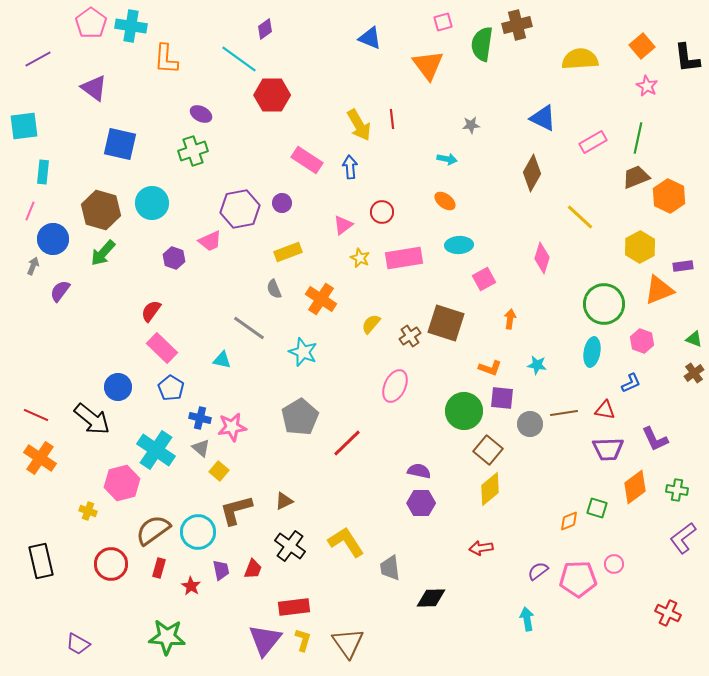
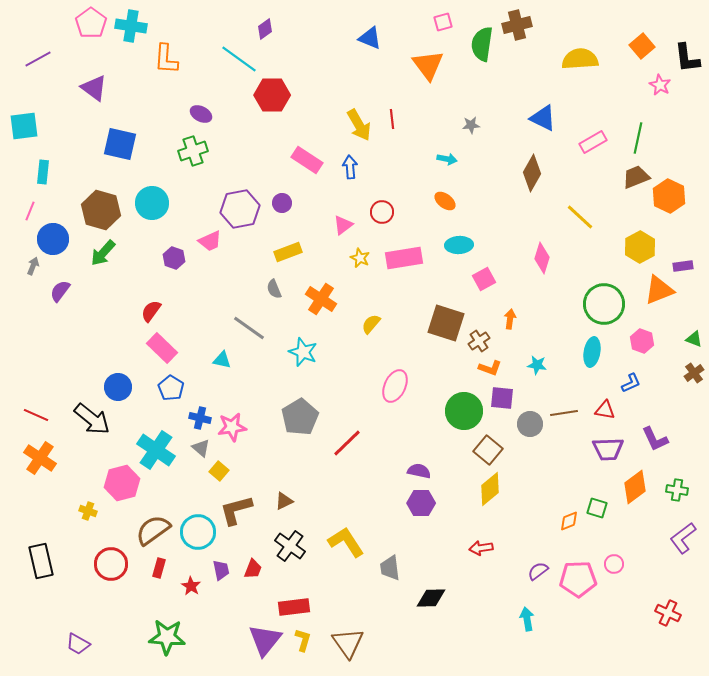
pink star at (647, 86): moved 13 px right, 1 px up
brown cross at (410, 336): moved 69 px right, 5 px down
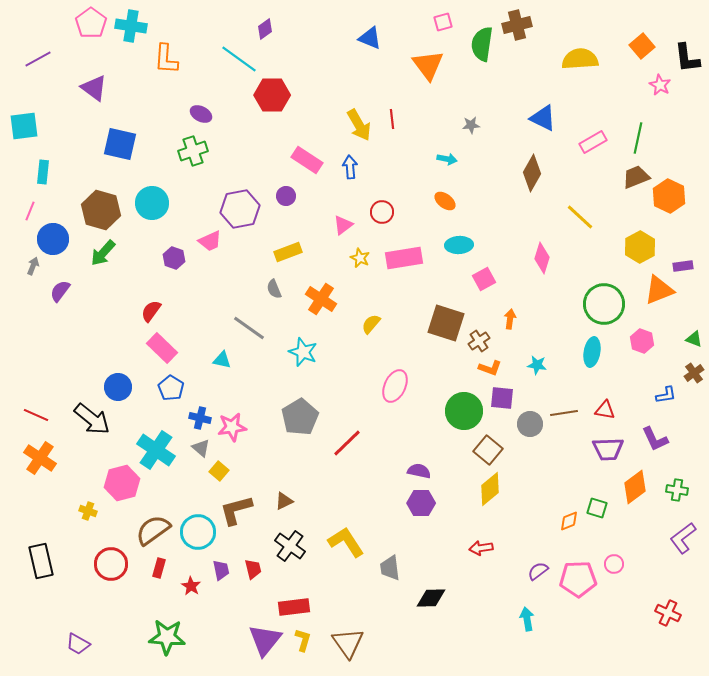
purple circle at (282, 203): moved 4 px right, 7 px up
blue L-shape at (631, 383): moved 35 px right, 12 px down; rotated 15 degrees clockwise
red trapezoid at (253, 569): rotated 35 degrees counterclockwise
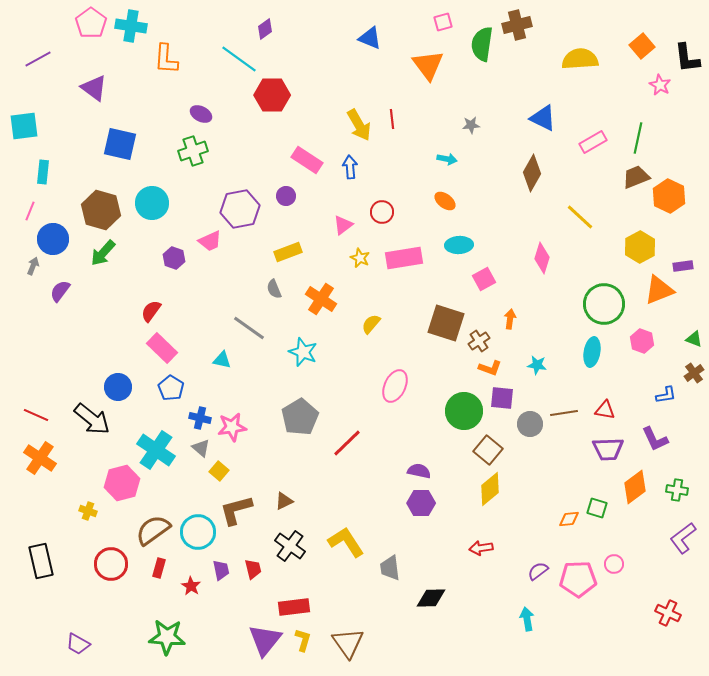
orange diamond at (569, 521): moved 2 px up; rotated 15 degrees clockwise
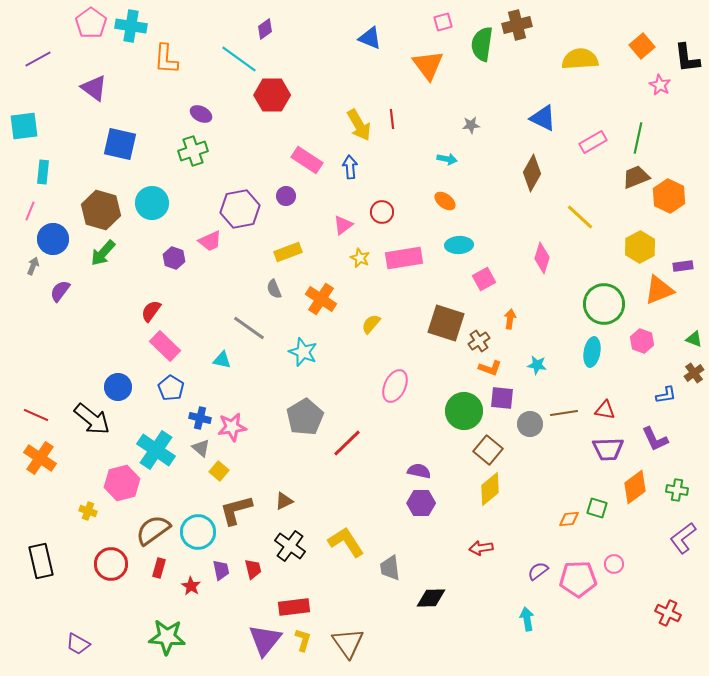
pink rectangle at (162, 348): moved 3 px right, 2 px up
gray pentagon at (300, 417): moved 5 px right
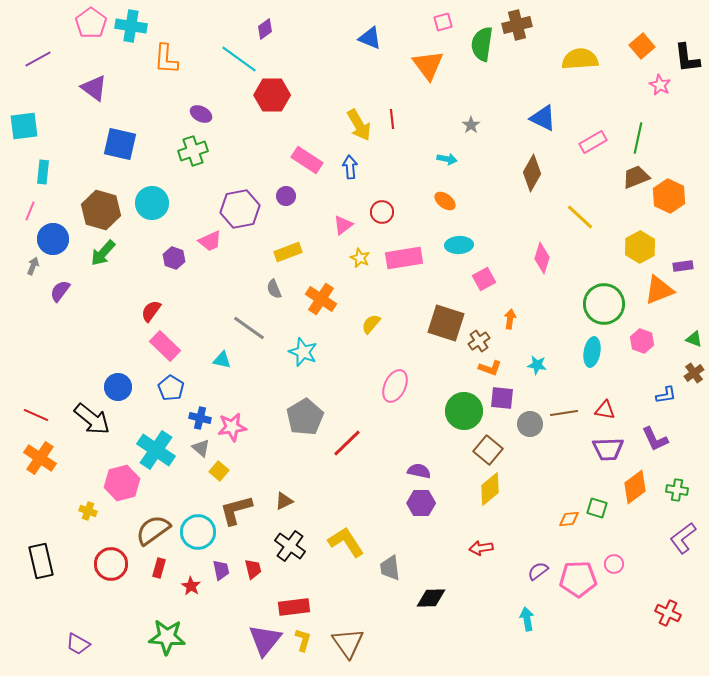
gray star at (471, 125): rotated 30 degrees counterclockwise
